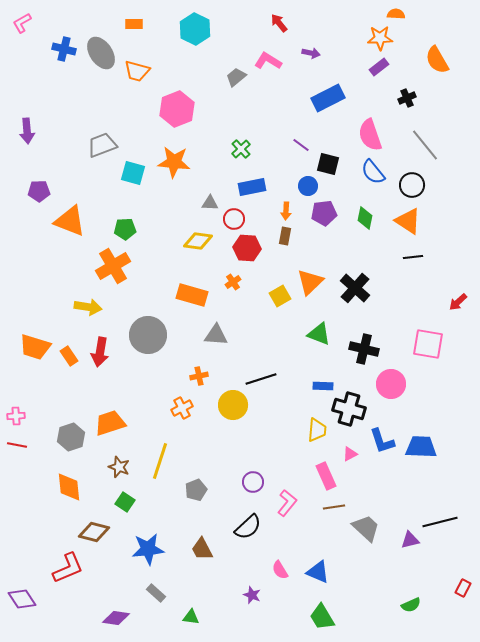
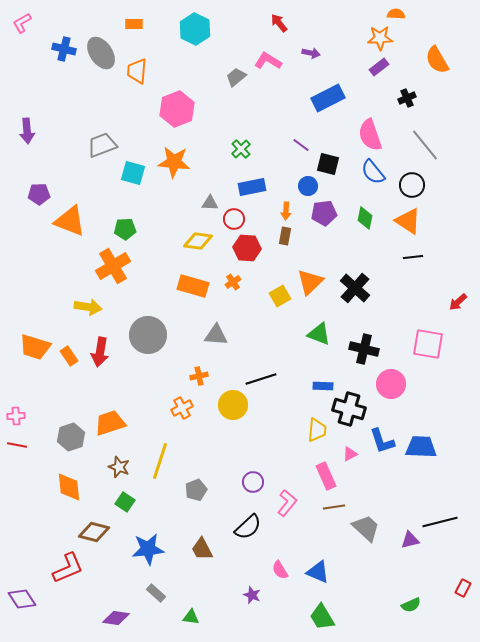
orange trapezoid at (137, 71): rotated 80 degrees clockwise
purple pentagon at (39, 191): moved 3 px down
orange rectangle at (192, 295): moved 1 px right, 9 px up
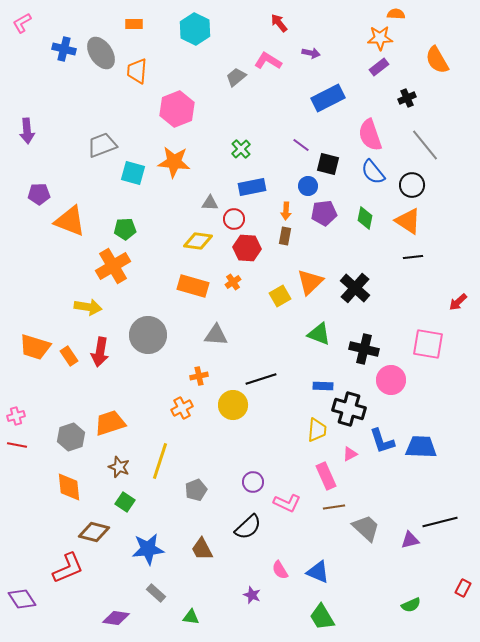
pink circle at (391, 384): moved 4 px up
pink cross at (16, 416): rotated 12 degrees counterclockwise
pink L-shape at (287, 503): rotated 76 degrees clockwise
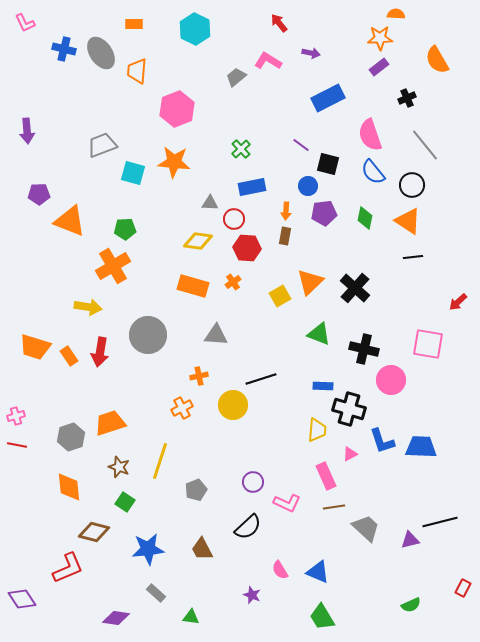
pink L-shape at (22, 23): moved 3 px right; rotated 85 degrees counterclockwise
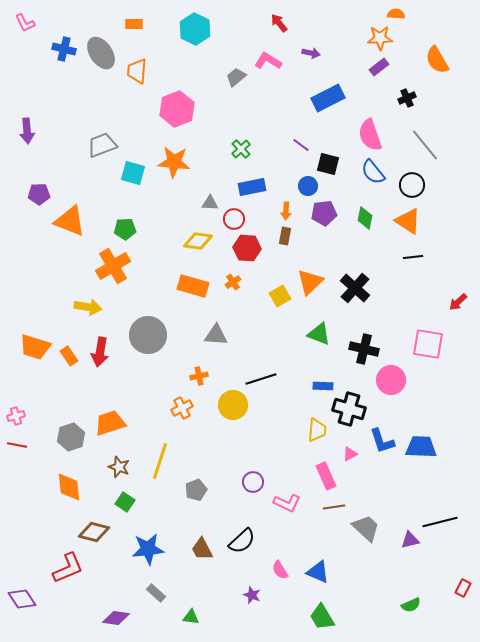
black semicircle at (248, 527): moved 6 px left, 14 px down
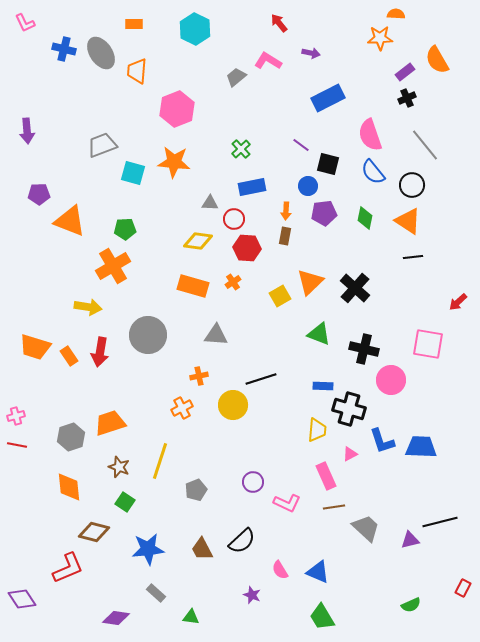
purple rectangle at (379, 67): moved 26 px right, 5 px down
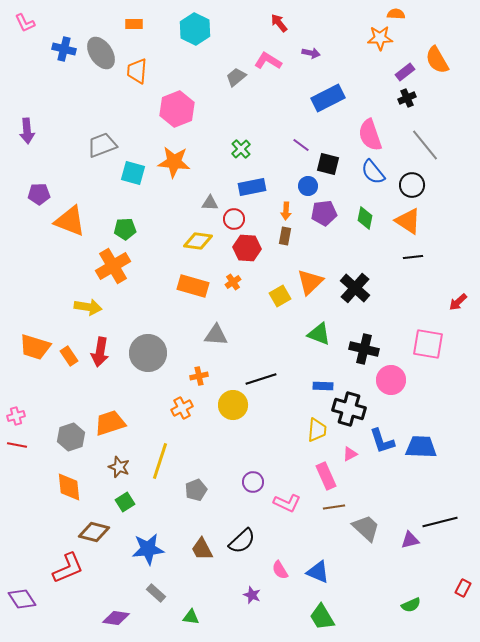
gray circle at (148, 335): moved 18 px down
green square at (125, 502): rotated 24 degrees clockwise
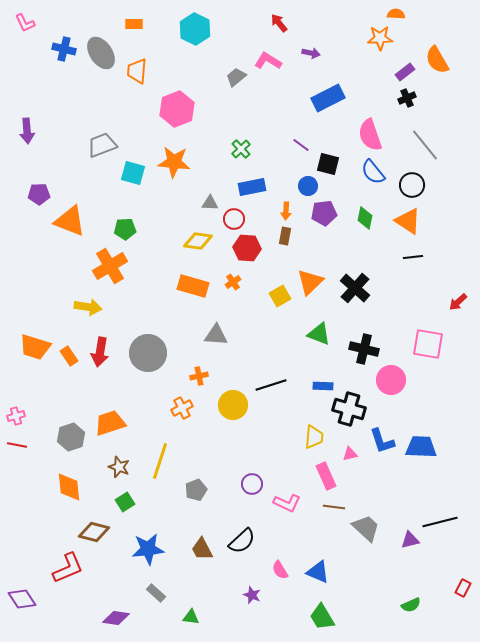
orange cross at (113, 266): moved 3 px left
black line at (261, 379): moved 10 px right, 6 px down
yellow trapezoid at (317, 430): moved 3 px left, 7 px down
pink triangle at (350, 454): rotated 14 degrees clockwise
purple circle at (253, 482): moved 1 px left, 2 px down
brown line at (334, 507): rotated 15 degrees clockwise
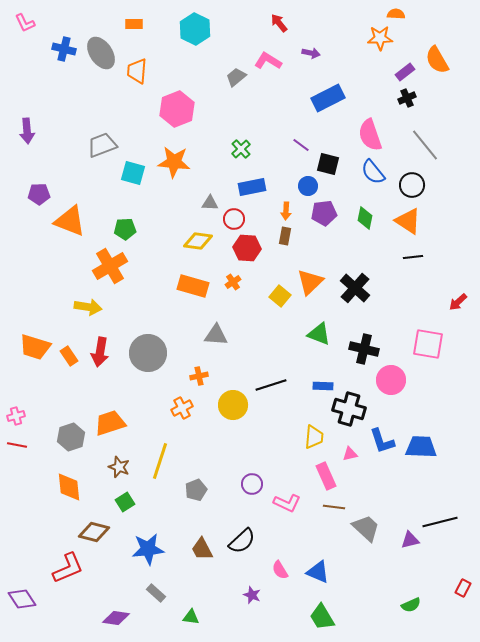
yellow square at (280, 296): rotated 20 degrees counterclockwise
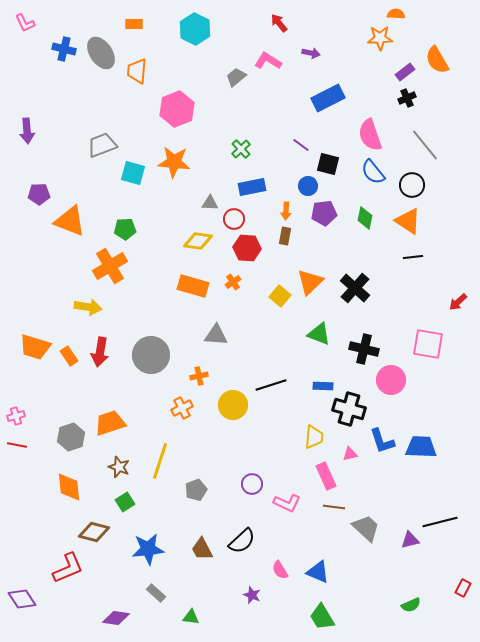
gray circle at (148, 353): moved 3 px right, 2 px down
